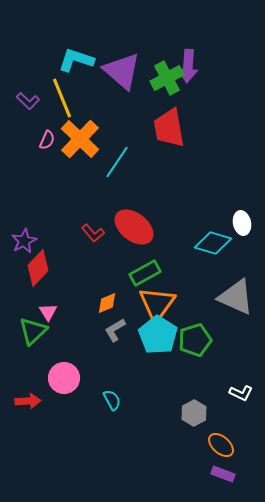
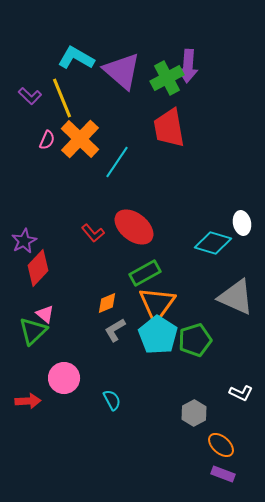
cyan L-shape: moved 2 px up; rotated 12 degrees clockwise
purple L-shape: moved 2 px right, 5 px up
pink triangle: moved 3 px left, 2 px down; rotated 18 degrees counterclockwise
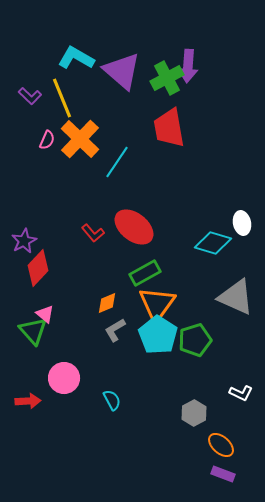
green triangle: rotated 28 degrees counterclockwise
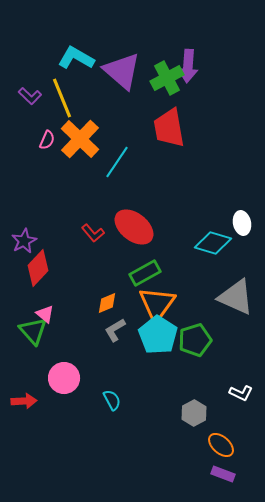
red arrow: moved 4 px left
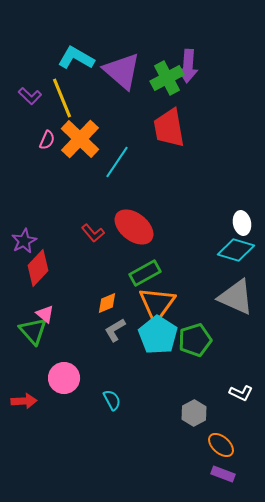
cyan diamond: moved 23 px right, 7 px down
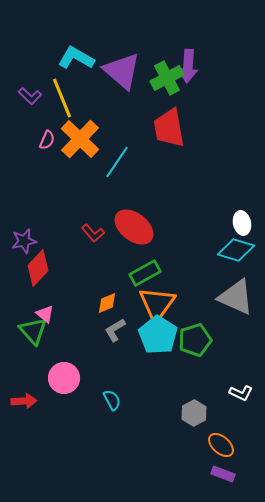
purple star: rotated 15 degrees clockwise
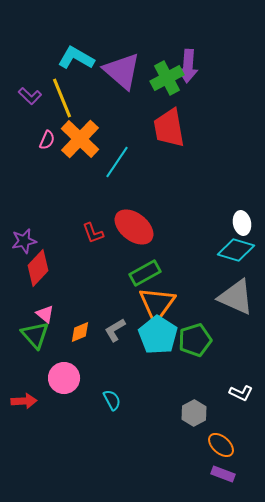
red L-shape: rotated 20 degrees clockwise
orange diamond: moved 27 px left, 29 px down
green triangle: moved 2 px right, 4 px down
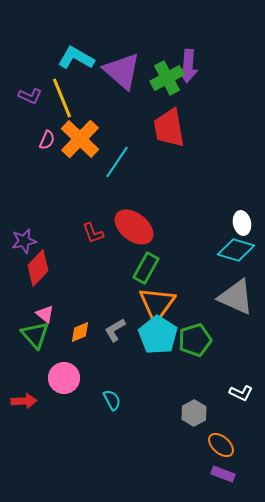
purple L-shape: rotated 20 degrees counterclockwise
green rectangle: moved 1 px right, 5 px up; rotated 32 degrees counterclockwise
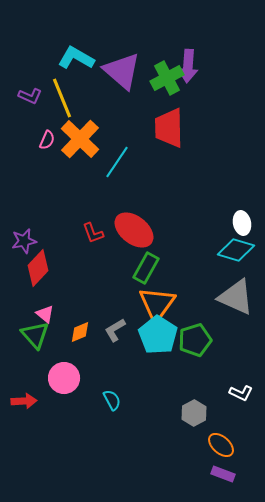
red trapezoid: rotated 9 degrees clockwise
red ellipse: moved 3 px down
